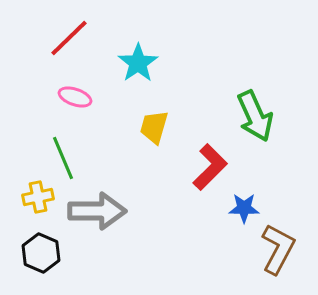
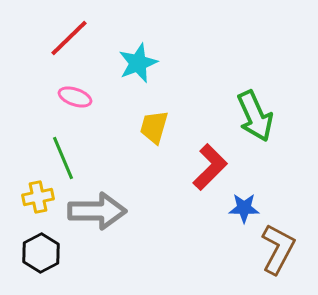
cyan star: rotated 12 degrees clockwise
black hexagon: rotated 9 degrees clockwise
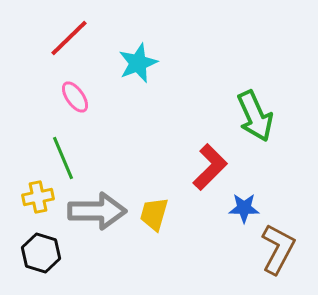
pink ellipse: rotated 36 degrees clockwise
yellow trapezoid: moved 87 px down
black hexagon: rotated 15 degrees counterclockwise
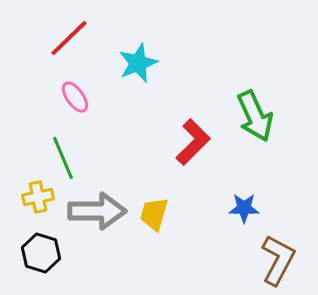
red L-shape: moved 17 px left, 25 px up
brown L-shape: moved 11 px down
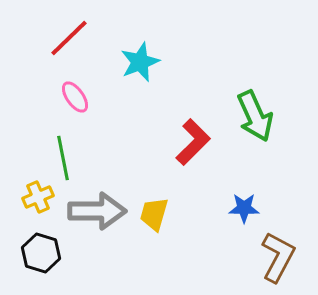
cyan star: moved 2 px right, 1 px up
green line: rotated 12 degrees clockwise
yellow cross: rotated 12 degrees counterclockwise
brown L-shape: moved 3 px up
